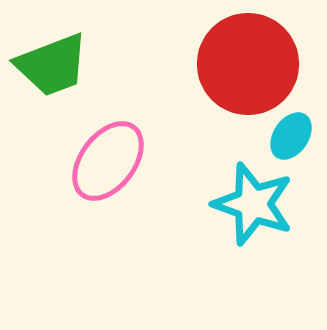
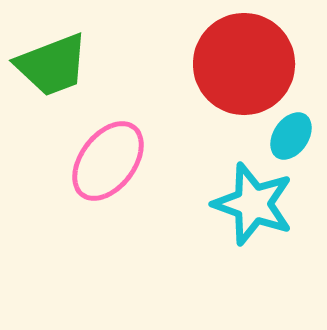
red circle: moved 4 px left
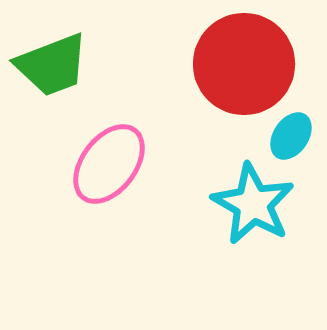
pink ellipse: moved 1 px right, 3 px down
cyan star: rotated 10 degrees clockwise
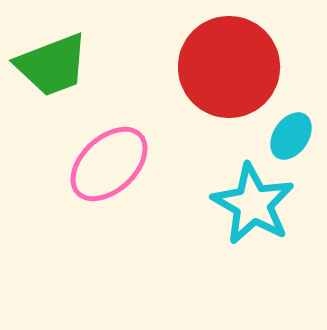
red circle: moved 15 px left, 3 px down
pink ellipse: rotated 10 degrees clockwise
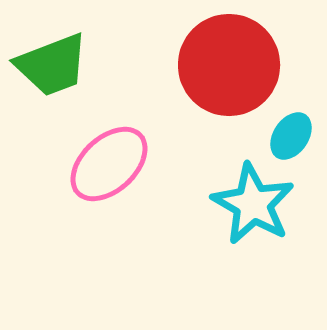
red circle: moved 2 px up
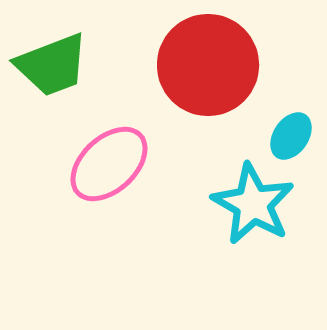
red circle: moved 21 px left
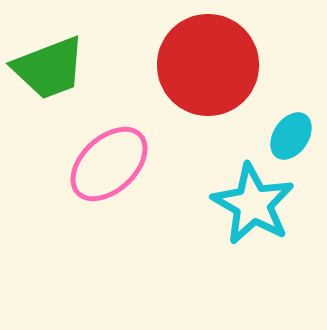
green trapezoid: moved 3 px left, 3 px down
